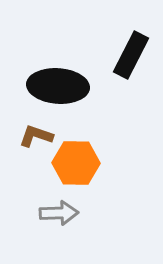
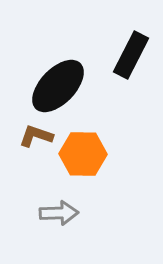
black ellipse: rotated 50 degrees counterclockwise
orange hexagon: moved 7 px right, 9 px up
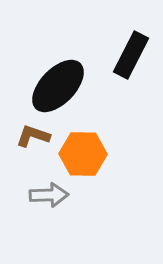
brown L-shape: moved 3 px left
gray arrow: moved 10 px left, 18 px up
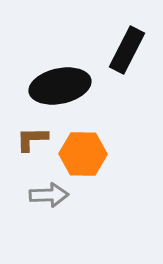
black rectangle: moved 4 px left, 5 px up
black ellipse: moved 2 px right; rotated 34 degrees clockwise
brown L-shape: moved 1 px left, 3 px down; rotated 20 degrees counterclockwise
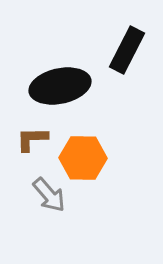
orange hexagon: moved 4 px down
gray arrow: rotated 51 degrees clockwise
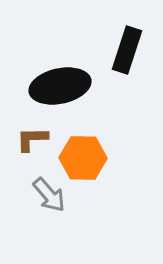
black rectangle: rotated 9 degrees counterclockwise
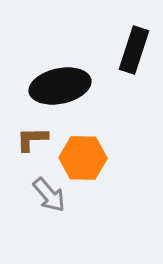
black rectangle: moved 7 px right
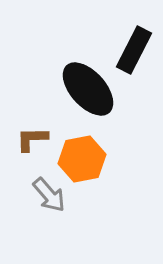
black rectangle: rotated 9 degrees clockwise
black ellipse: moved 28 px right, 3 px down; rotated 60 degrees clockwise
orange hexagon: moved 1 px left, 1 px down; rotated 12 degrees counterclockwise
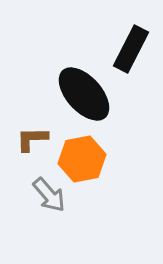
black rectangle: moved 3 px left, 1 px up
black ellipse: moved 4 px left, 5 px down
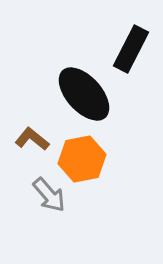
brown L-shape: rotated 40 degrees clockwise
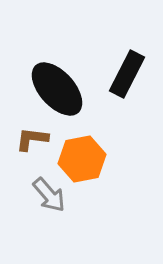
black rectangle: moved 4 px left, 25 px down
black ellipse: moved 27 px left, 5 px up
brown L-shape: rotated 32 degrees counterclockwise
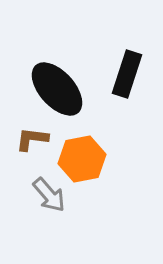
black rectangle: rotated 9 degrees counterclockwise
